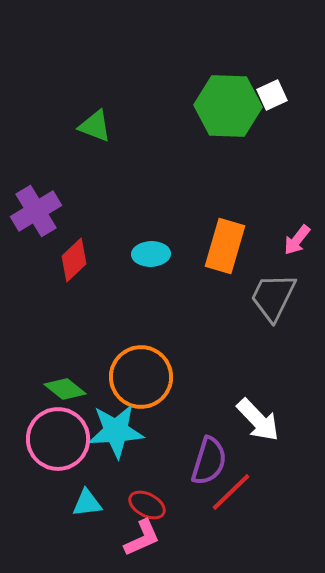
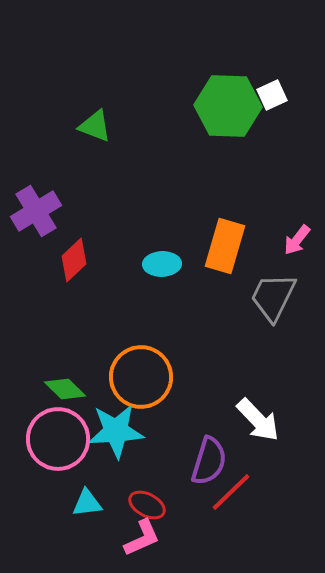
cyan ellipse: moved 11 px right, 10 px down
green diamond: rotated 6 degrees clockwise
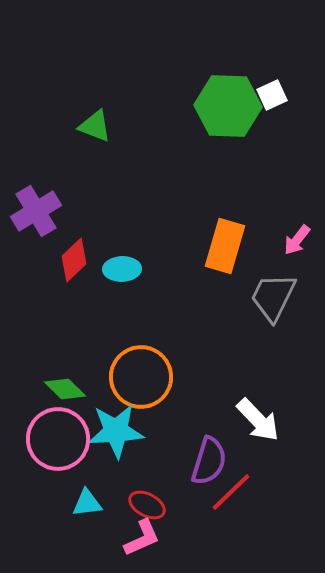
cyan ellipse: moved 40 px left, 5 px down
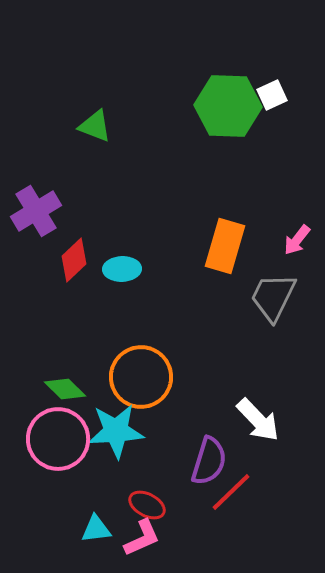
cyan triangle: moved 9 px right, 26 px down
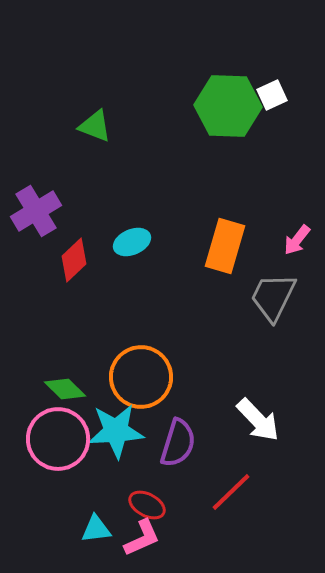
cyan ellipse: moved 10 px right, 27 px up; rotated 21 degrees counterclockwise
purple semicircle: moved 31 px left, 18 px up
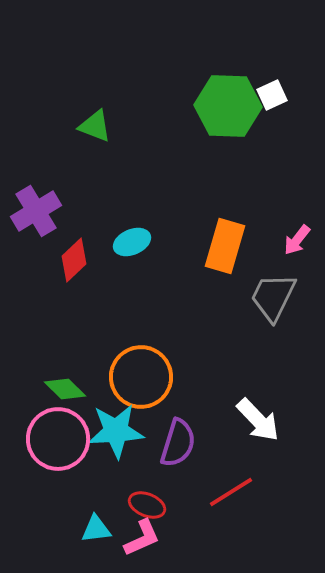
red line: rotated 12 degrees clockwise
red ellipse: rotated 6 degrees counterclockwise
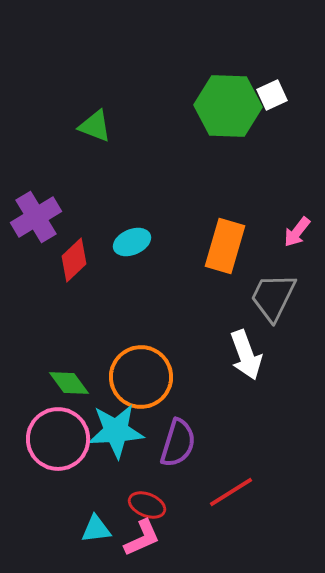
purple cross: moved 6 px down
pink arrow: moved 8 px up
green diamond: moved 4 px right, 6 px up; rotated 9 degrees clockwise
white arrow: moved 12 px left, 65 px up; rotated 24 degrees clockwise
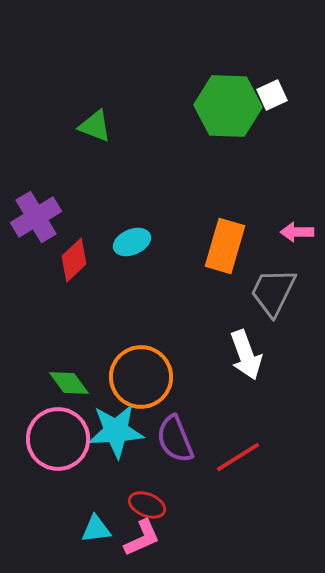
pink arrow: rotated 52 degrees clockwise
gray trapezoid: moved 5 px up
purple semicircle: moved 3 px left, 4 px up; rotated 141 degrees clockwise
red line: moved 7 px right, 35 px up
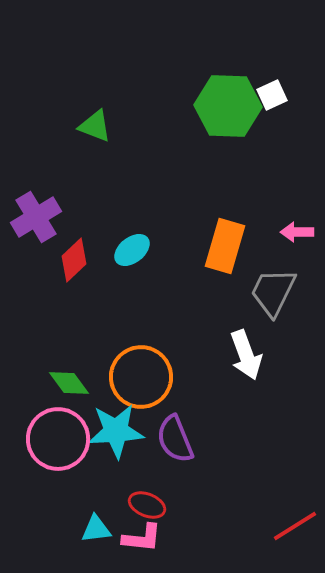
cyan ellipse: moved 8 px down; rotated 15 degrees counterclockwise
red line: moved 57 px right, 69 px down
pink L-shape: rotated 30 degrees clockwise
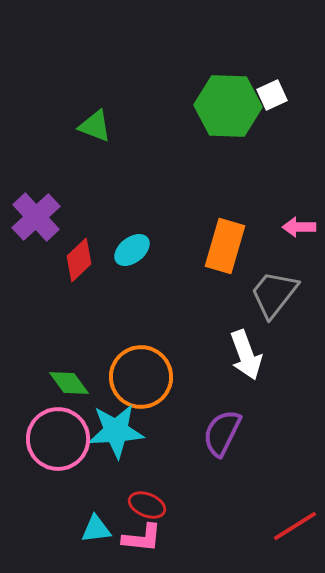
purple cross: rotated 12 degrees counterclockwise
pink arrow: moved 2 px right, 5 px up
red diamond: moved 5 px right
gray trapezoid: moved 1 px right, 2 px down; rotated 12 degrees clockwise
purple semicircle: moved 47 px right, 6 px up; rotated 48 degrees clockwise
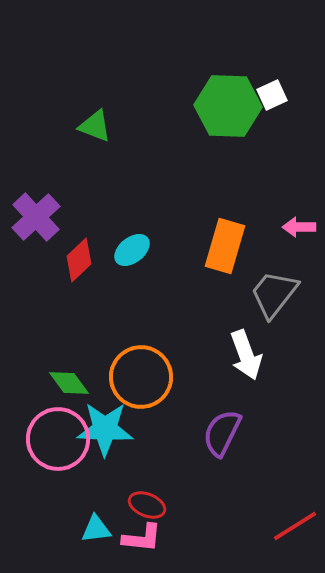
cyan star: moved 11 px left, 2 px up; rotated 6 degrees clockwise
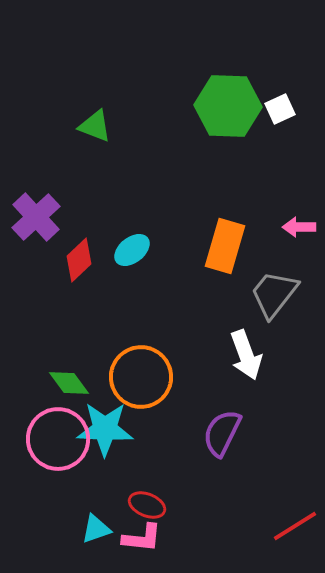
white square: moved 8 px right, 14 px down
cyan triangle: rotated 12 degrees counterclockwise
